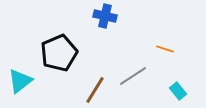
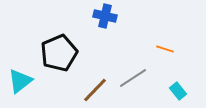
gray line: moved 2 px down
brown line: rotated 12 degrees clockwise
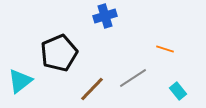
blue cross: rotated 30 degrees counterclockwise
brown line: moved 3 px left, 1 px up
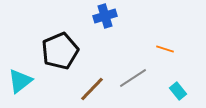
black pentagon: moved 1 px right, 2 px up
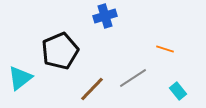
cyan triangle: moved 3 px up
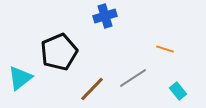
black pentagon: moved 1 px left, 1 px down
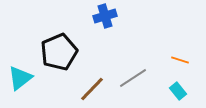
orange line: moved 15 px right, 11 px down
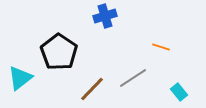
black pentagon: rotated 15 degrees counterclockwise
orange line: moved 19 px left, 13 px up
cyan rectangle: moved 1 px right, 1 px down
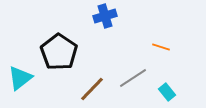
cyan rectangle: moved 12 px left
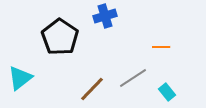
orange line: rotated 18 degrees counterclockwise
black pentagon: moved 1 px right, 15 px up
